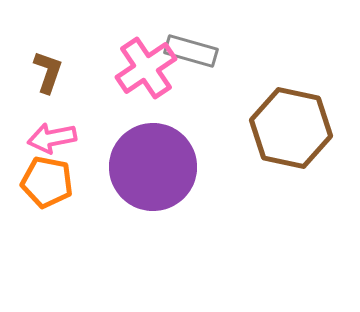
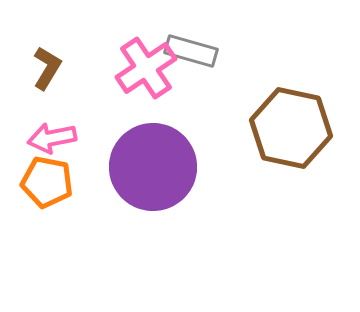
brown L-shape: moved 1 px left, 4 px up; rotated 12 degrees clockwise
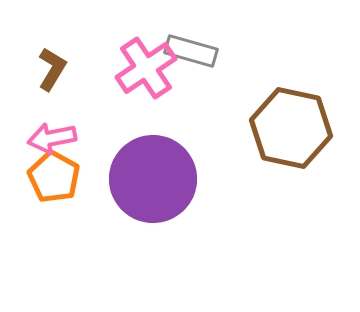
brown L-shape: moved 5 px right, 1 px down
purple circle: moved 12 px down
orange pentagon: moved 7 px right, 5 px up; rotated 18 degrees clockwise
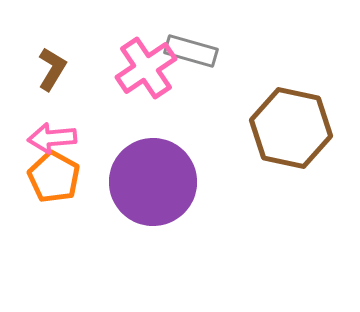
pink arrow: rotated 6 degrees clockwise
purple circle: moved 3 px down
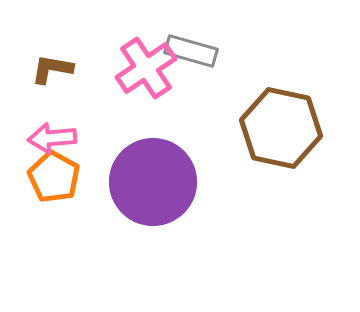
brown L-shape: rotated 111 degrees counterclockwise
brown hexagon: moved 10 px left
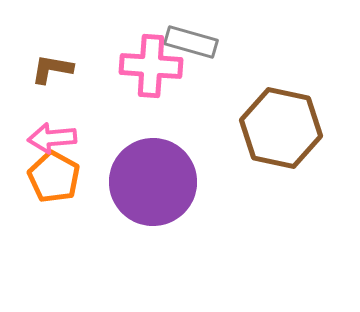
gray rectangle: moved 9 px up
pink cross: moved 5 px right, 2 px up; rotated 38 degrees clockwise
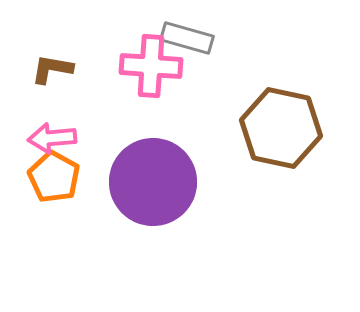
gray rectangle: moved 4 px left, 4 px up
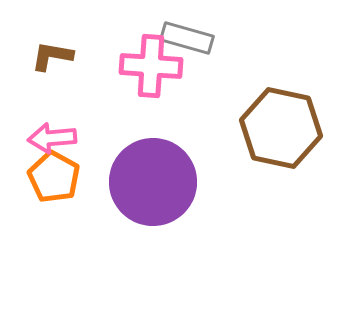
brown L-shape: moved 13 px up
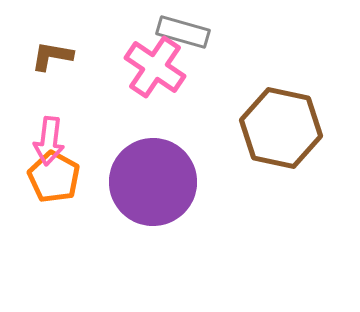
gray rectangle: moved 4 px left, 6 px up
pink cross: moved 4 px right, 1 px down; rotated 30 degrees clockwise
pink arrow: moved 3 px left, 3 px down; rotated 78 degrees counterclockwise
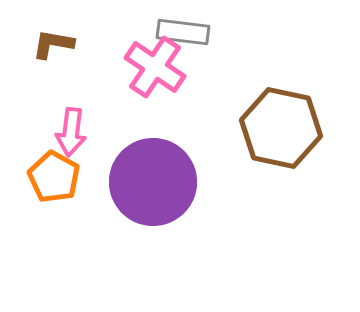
gray rectangle: rotated 9 degrees counterclockwise
brown L-shape: moved 1 px right, 12 px up
pink arrow: moved 22 px right, 9 px up
